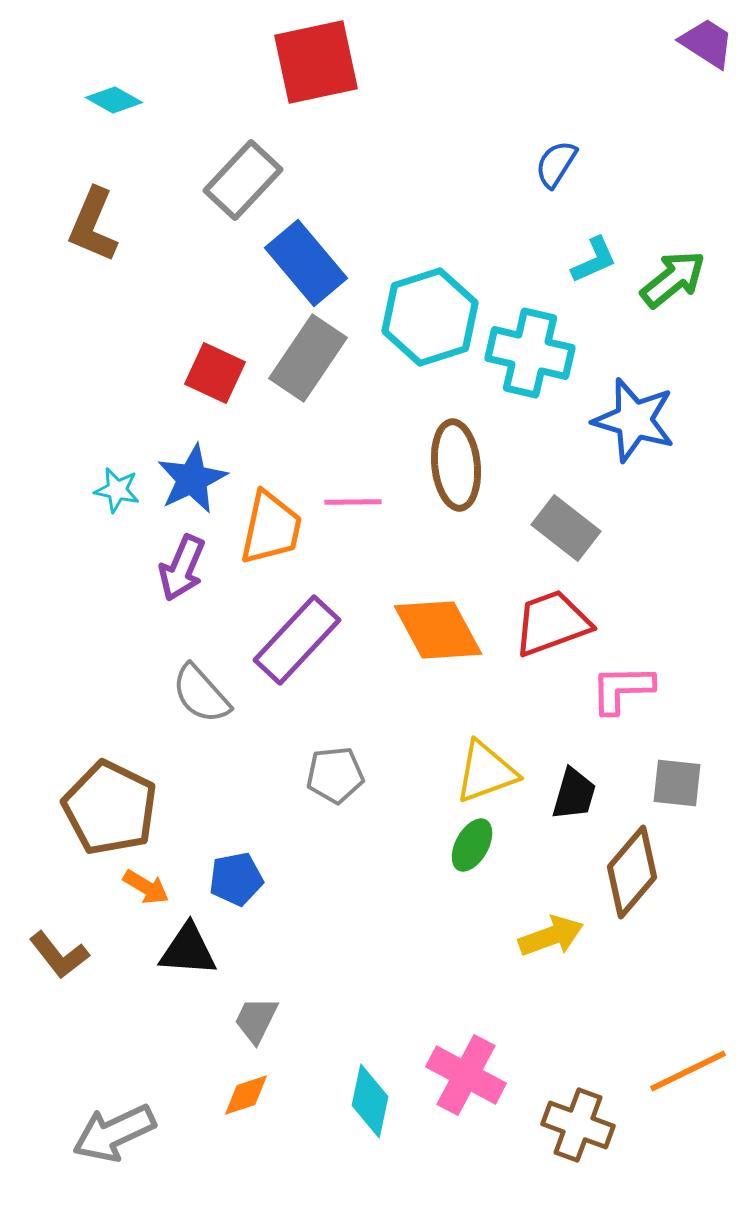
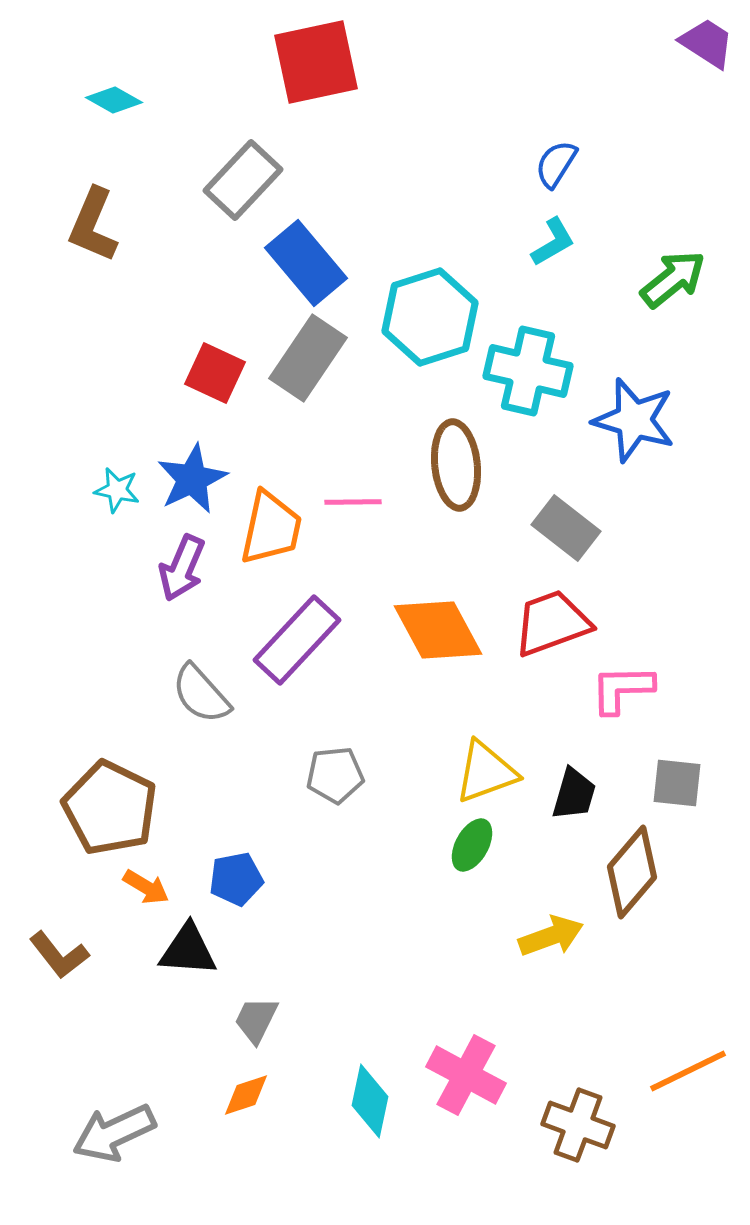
cyan L-shape at (594, 260): moved 41 px left, 18 px up; rotated 6 degrees counterclockwise
cyan cross at (530, 353): moved 2 px left, 18 px down
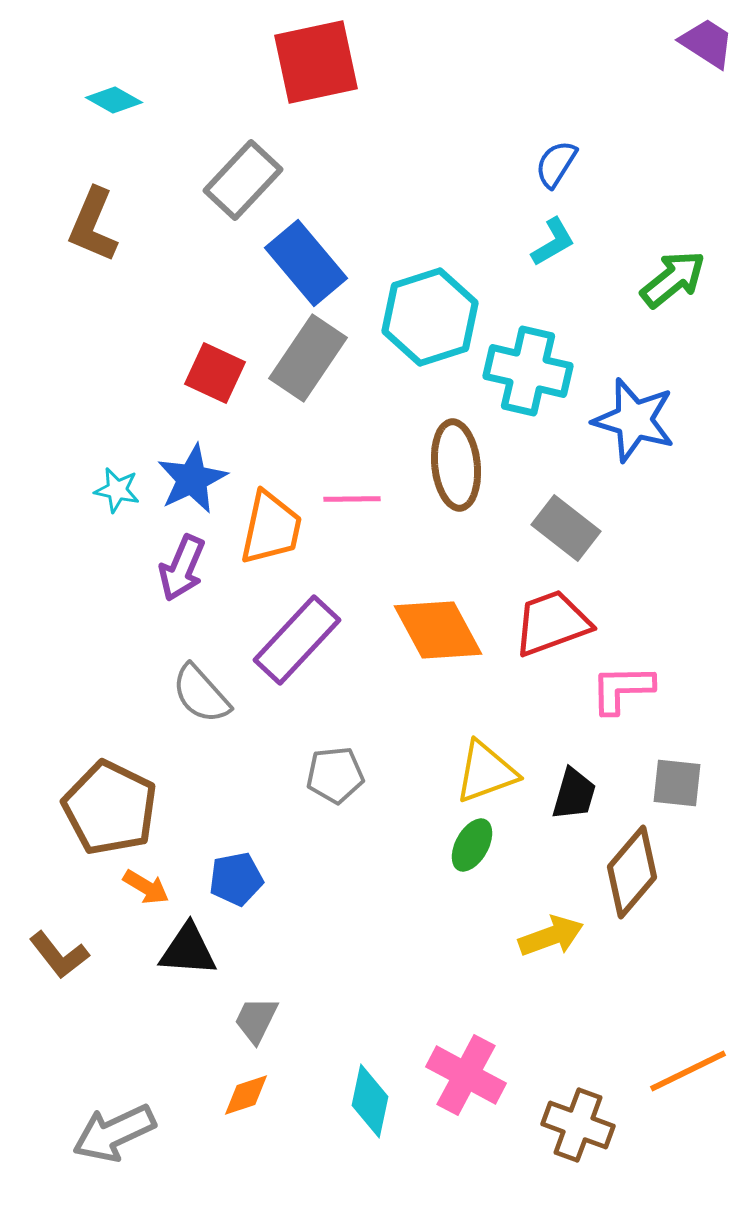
pink line at (353, 502): moved 1 px left, 3 px up
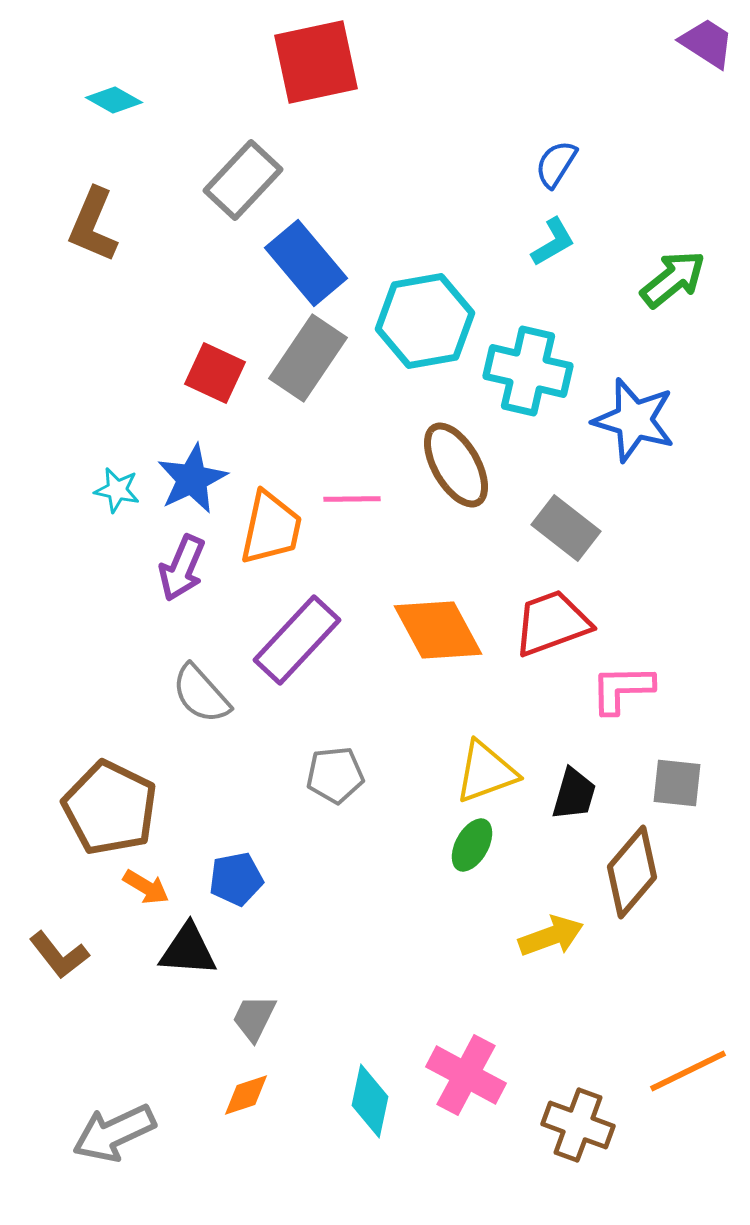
cyan hexagon at (430, 317): moved 5 px left, 4 px down; rotated 8 degrees clockwise
brown ellipse at (456, 465): rotated 24 degrees counterclockwise
gray trapezoid at (256, 1020): moved 2 px left, 2 px up
